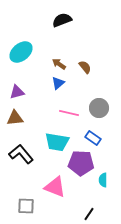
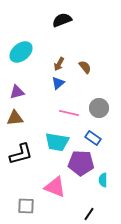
brown arrow: rotated 96 degrees counterclockwise
black L-shape: rotated 115 degrees clockwise
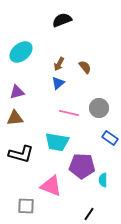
blue rectangle: moved 17 px right
black L-shape: rotated 30 degrees clockwise
purple pentagon: moved 1 px right, 3 px down
pink triangle: moved 4 px left, 1 px up
